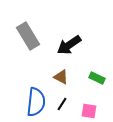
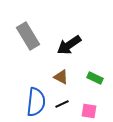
green rectangle: moved 2 px left
black line: rotated 32 degrees clockwise
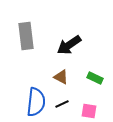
gray rectangle: moved 2 px left; rotated 24 degrees clockwise
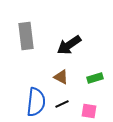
green rectangle: rotated 42 degrees counterclockwise
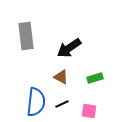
black arrow: moved 3 px down
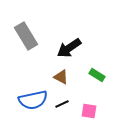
gray rectangle: rotated 24 degrees counterclockwise
green rectangle: moved 2 px right, 3 px up; rotated 49 degrees clockwise
blue semicircle: moved 3 px left, 2 px up; rotated 72 degrees clockwise
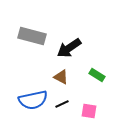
gray rectangle: moved 6 px right; rotated 44 degrees counterclockwise
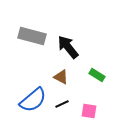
black arrow: moved 1 px left, 1 px up; rotated 85 degrees clockwise
blue semicircle: rotated 28 degrees counterclockwise
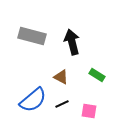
black arrow: moved 4 px right, 5 px up; rotated 25 degrees clockwise
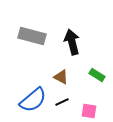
black line: moved 2 px up
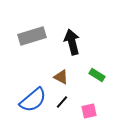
gray rectangle: rotated 32 degrees counterclockwise
black line: rotated 24 degrees counterclockwise
pink square: rotated 21 degrees counterclockwise
